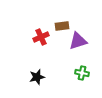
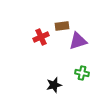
black star: moved 17 px right, 8 px down
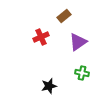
brown rectangle: moved 2 px right, 10 px up; rotated 32 degrees counterclockwise
purple triangle: moved 1 px down; rotated 18 degrees counterclockwise
black star: moved 5 px left, 1 px down
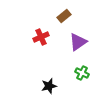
green cross: rotated 16 degrees clockwise
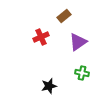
green cross: rotated 16 degrees counterclockwise
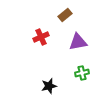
brown rectangle: moved 1 px right, 1 px up
purple triangle: rotated 24 degrees clockwise
green cross: rotated 24 degrees counterclockwise
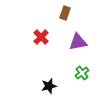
brown rectangle: moved 2 px up; rotated 32 degrees counterclockwise
red cross: rotated 21 degrees counterclockwise
green cross: rotated 24 degrees counterclockwise
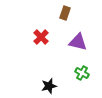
purple triangle: rotated 24 degrees clockwise
green cross: rotated 24 degrees counterclockwise
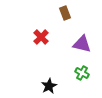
brown rectangle: rotated 40 degrees counterclockwise
purple triangle: moved 4 px right, 2 px down
black star: rotated 14 degrees counterclockwise
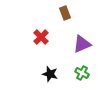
purple triangle: rotated 36 degrees counterclockwise
black star: moved 1 px right, 12 px up; rotated 28 degrees counterclockwise
